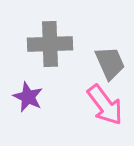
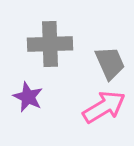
pink arrow: moved 1 px left, 2 px down; rotated 84 degrees counterclockwise
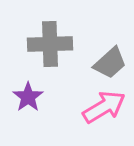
gray trapezoid: rotated 72 degrees clockwise
purple star: rotated 12 degrees clockwise
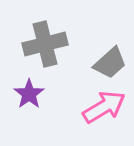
gray cross: moved 5 px left; rotated 12 degrees counterclockwise
purple star: moved 1 px right, 3 px up
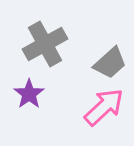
gray cross: rotated 15 degrees counterclockwise
pink arrow: rotated 12 degrees counterclockwise
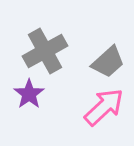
gray cross: moved 7 px down
gray trapezoid: moved 2 px left, 1 px up
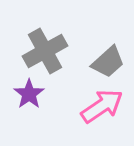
pink arrow: moved 2 px left, 1 px up; rotated 9 degrees clockwise
